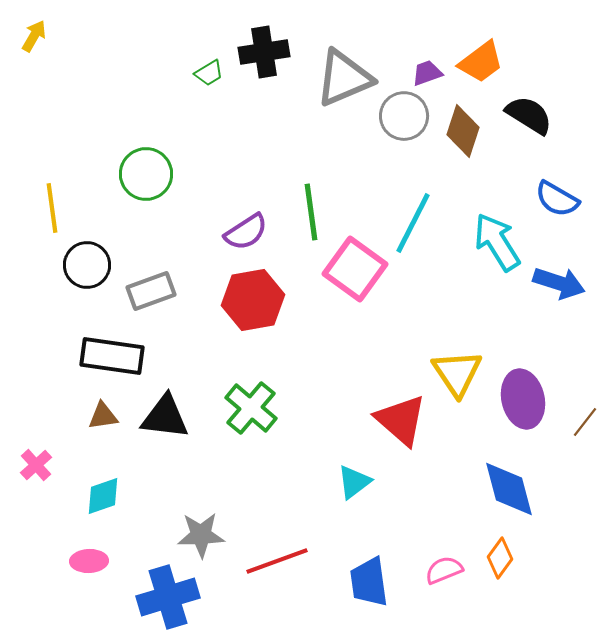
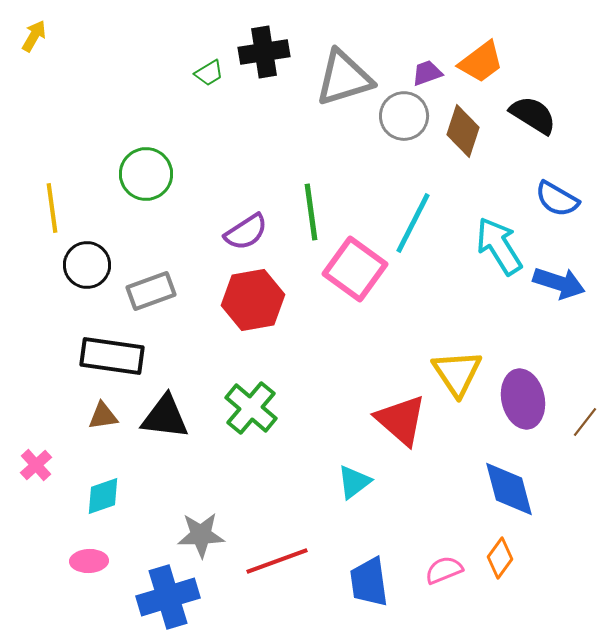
gray triangle: rotated 6 degrees clockwise
black semicircle: moved 4 px right
cyan arrow: moved 2 px right, 4 px down
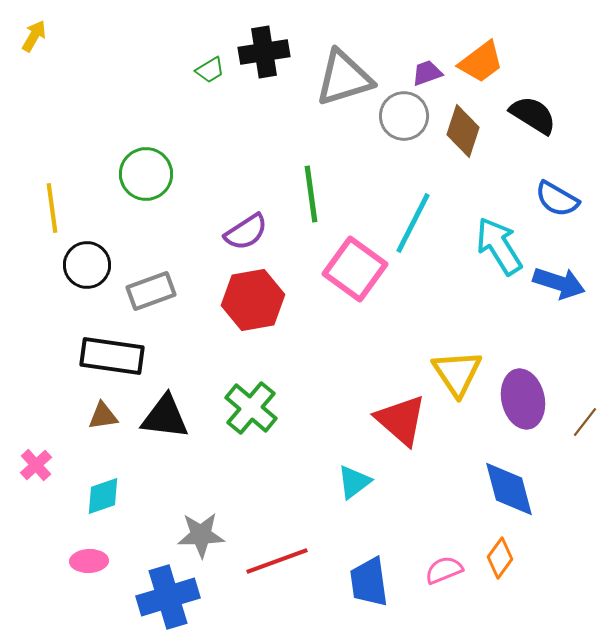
green trapezoid: moved 1 px right, 3 px up
green line: moved 18 px up
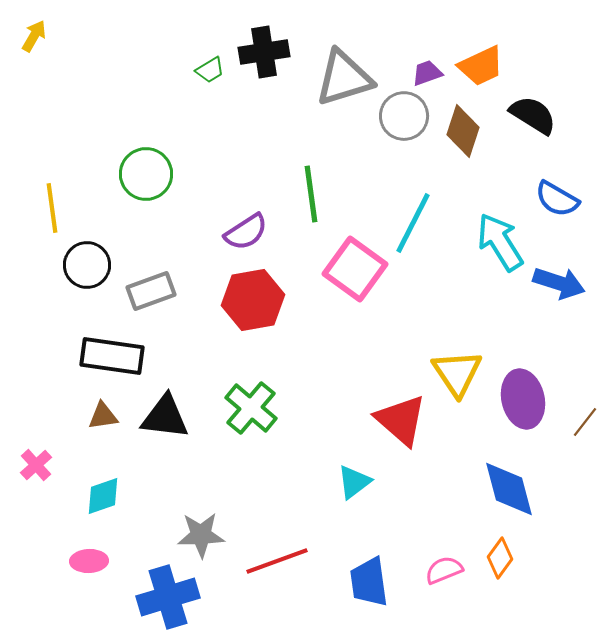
orange trapezoid: moved 4 px down; rotated 12 degrees clockwise
cyan arrow: moved 1 px right, 4 px up
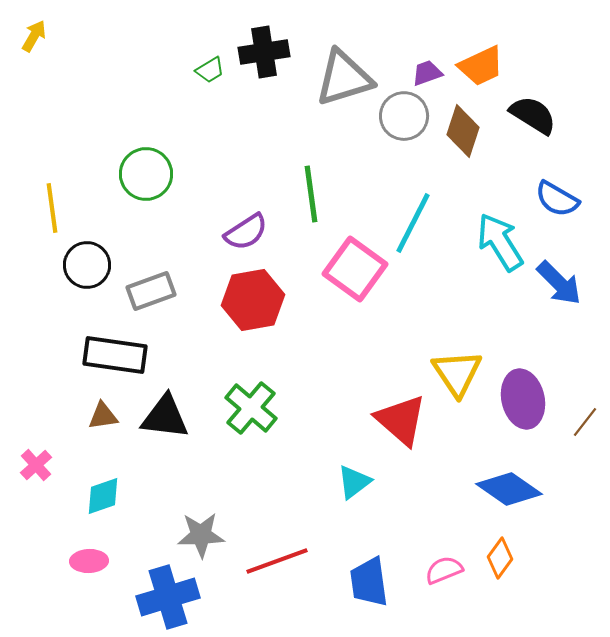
blue arrow: rotated 27 degrees clockwise
black rectangle: moved 3 px right, 1 px up
blue diamond: rotated 40 degrees counterclockwise
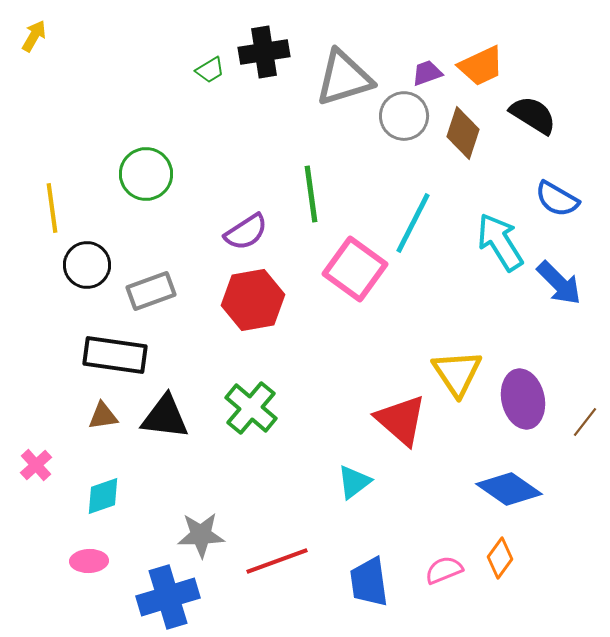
brown diamond: moved 2 px down
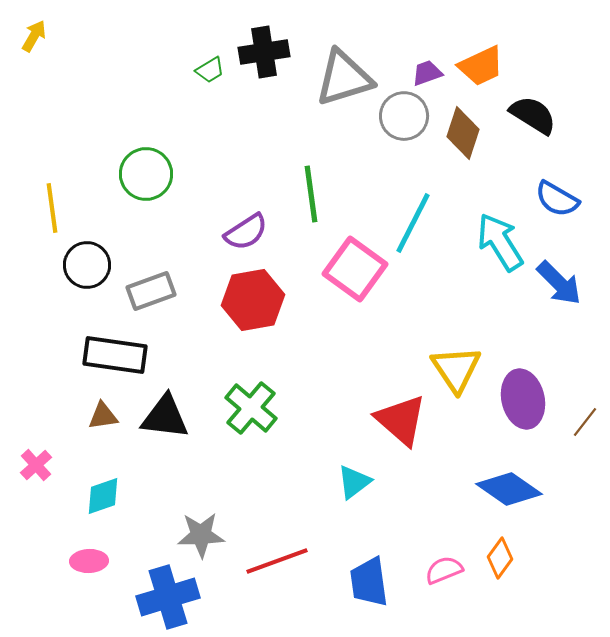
yellow triangle: moved 1 px left, 4 px up
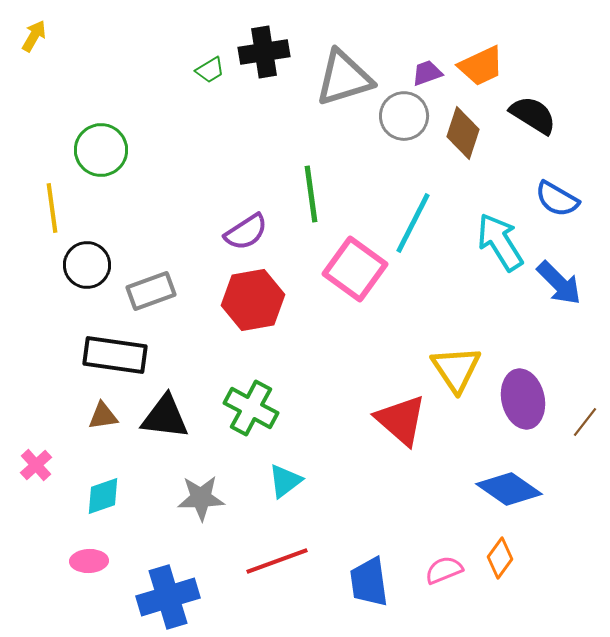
green circle: moved 45 px left, 24 px up
green cross: rotated 12 degrees counterclockwise
cyan triangle: moved 69 px left, 1 px up
gray star: moved 37 px up
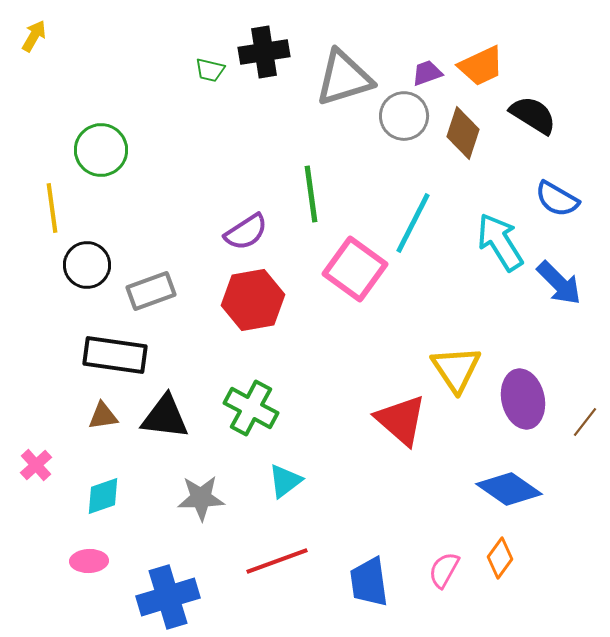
green trapezoid: rotated 44 degrees clockwise
pink semicircle: rotated 39 degrees counterclockwise
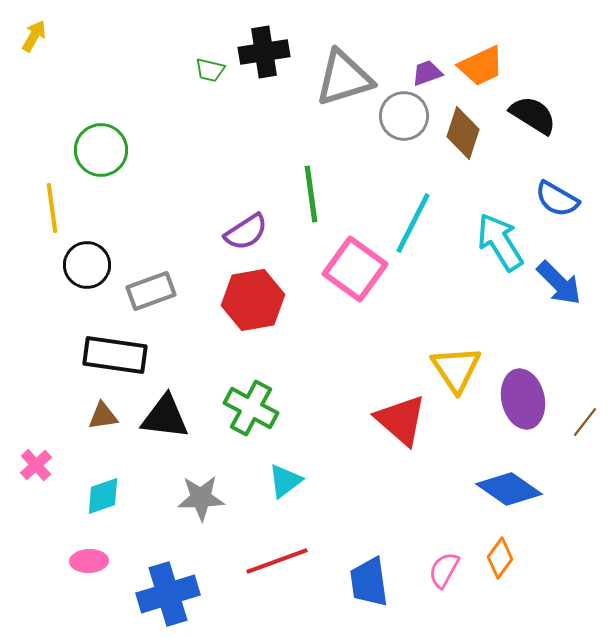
blue cross: moved 3 px up
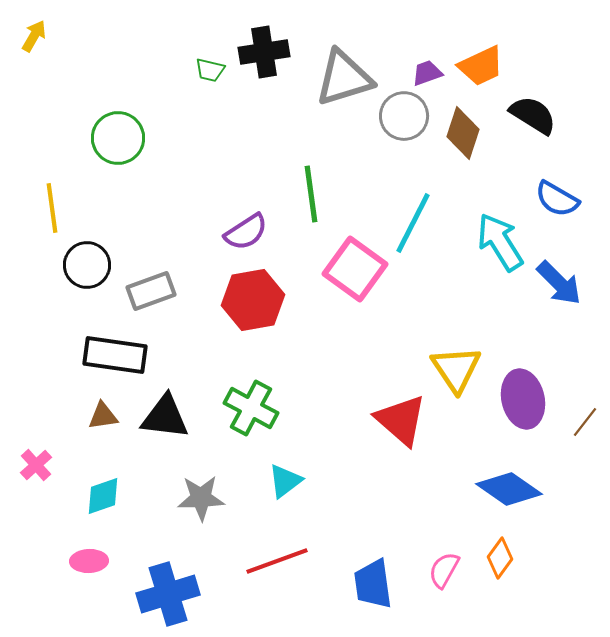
green circle: moved 17 px right, 12 px up
blue trapezoid: moved 4 px right, 2 px down
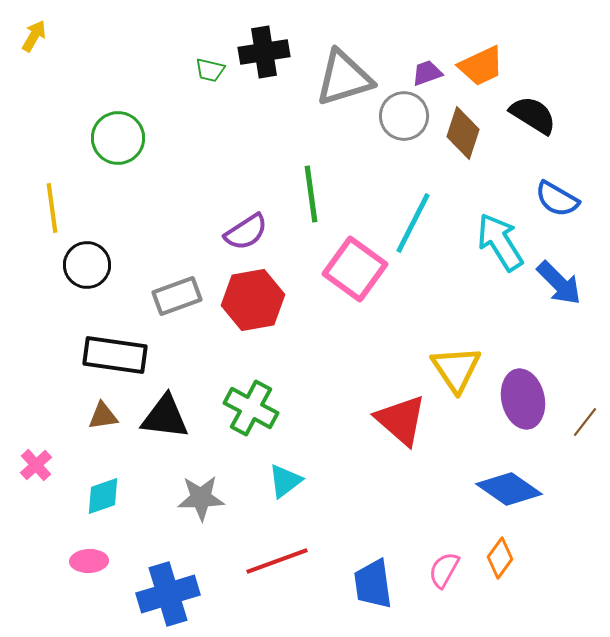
gray rectangle: moved 26 px right, 5 px down
